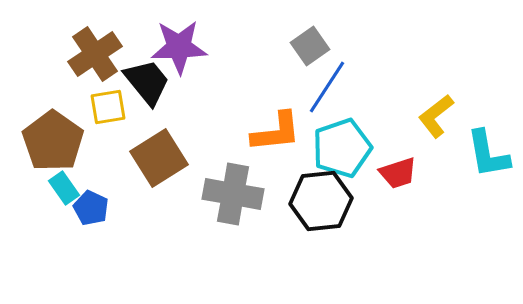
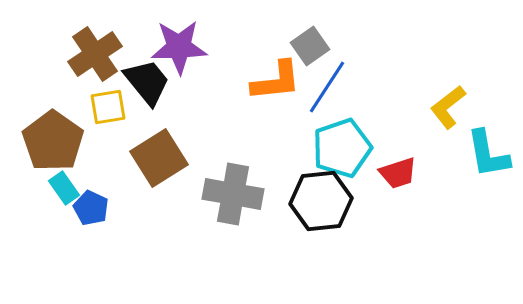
yellow L-shape: moved 12 px right, 9 px up
orange L-shape: moved 51 px up
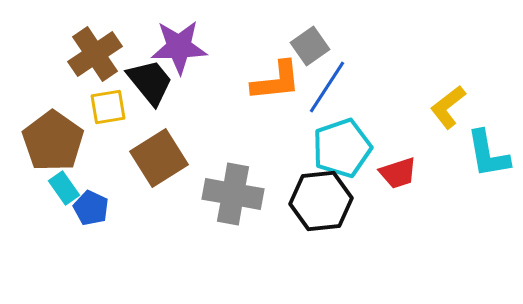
black trapezoid: moved 3 px right
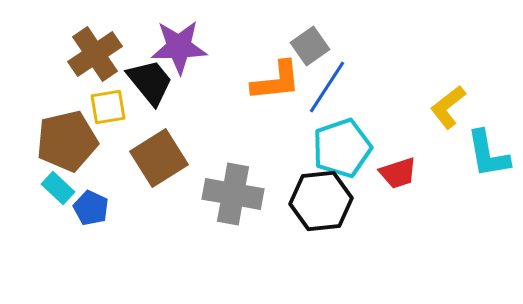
brown pentagon: moved 14 px right; rotated 24 degrees clockwise
cyan rectangle: moved 6 px left; rotated 12 degrees counterclockwise
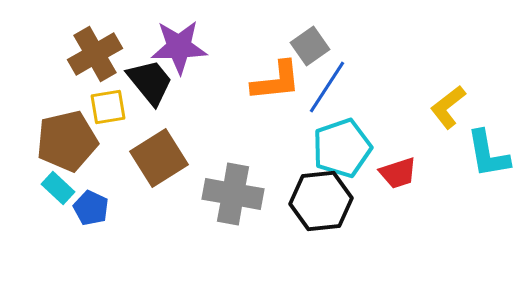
brown cross: rotated 4 degrees clockwise
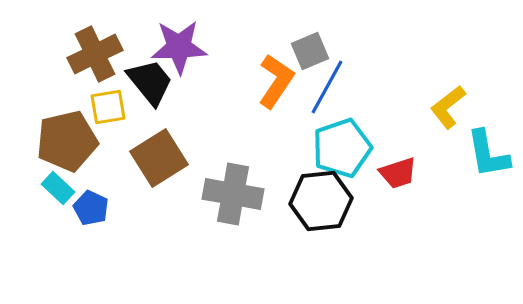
gray square: moved 5 px down; rotated 12 degrees clockwise
brown cross: rotated 4 degrees clockwise
orange L-shape: rotated 50 degrees counterclockwise
blue line: rotated 4 degrees counterclockwise
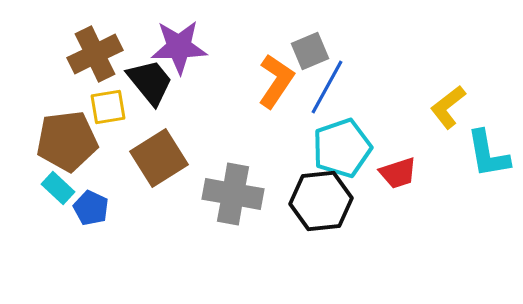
brown pentagon: rotated 6 degrees clockwise
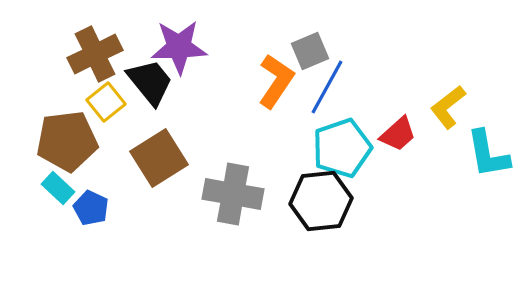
yellow square: moved 2 px left, 5 px up; rotated 30 degrees counterclockwise
red trapezoid: moved 39 px up; rotated 24 degrees counterclockwise
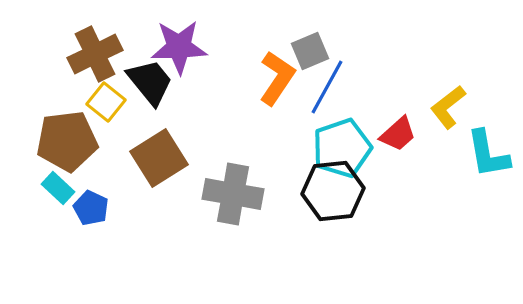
orange L-shape: moved 1 px right, 3 px up
yellow square: rotated 12 degrees counterclockwise
black hexagon: moved 12 px right, 10 px up
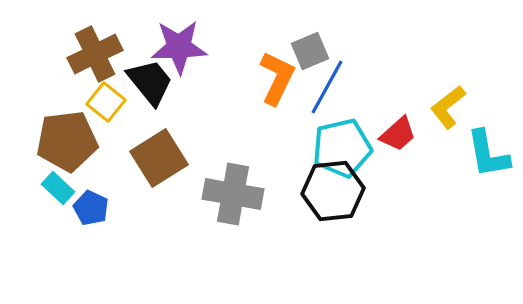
orange L-shape: rotated 8 degrees counterclockwise
cyan pentagon: rotated 6 degrees clockwise
